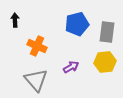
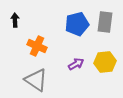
gray rectangle: moved 2 px left, 10 px up
purple arrow: moved 5 px right, 3 px up
gray triangle: rotated 15 degrees counterclockwise
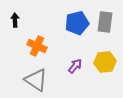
blue pentagon: moved 1 px up
purple arrow: moved 1 px left, 2 px down; rotated 21 degrees counterclockwise
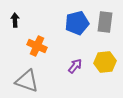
gray triangle: moved 9 px left, 1 px down; rotated 15 degrees counterclockwise
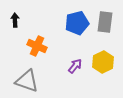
yellow hexagon: moved 2 px left; rotated 20 degrees counterclockwise
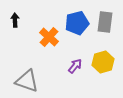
orange cross: moved 12 px right, 9 px up; rotated 18 degrees clockwise
yellow hexagon: rotated 10 degrees clockwise
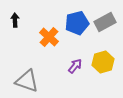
gray rectangle: rotated 55 degrees clockwise
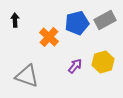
gray rectangle: moved 2 px up
gray triangle: moved 5 px up
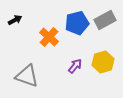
black arrow: rotated 64 degrees clockwise
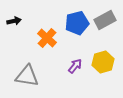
black arrow: moved 1 px left, 1 px down; rotated 16 degrees clockwise
orange cross: moved 2 px left, 1 px down
gray triangle: rotated 10 degrees counterclockwise
